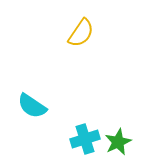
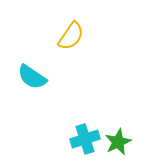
yellow semicircle: moved 10 px left, 3 px down
cyan semicircle: moved 29 px up
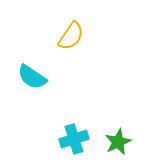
cyan cross: moved 11 px left
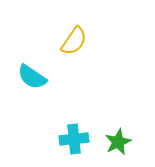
yellow semicircle: moved 3 px right, 5 px down
cyan cross: rotated 12 degrees clockwise
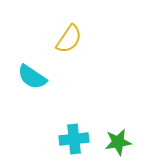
yellow semicircle: moved 5 px left, 2 px up
green star: rotated 16 degrees clockwise
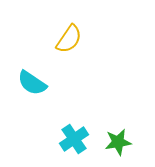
cyan semicircle: moved 6 px down
cyan cross: rotated 28 degrees counterclockwise
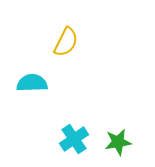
yellow semicircle: moved 3 px left, 3 px down; rotated 8 degrees counterclockwise
cyan semicircle: rotated 144 degrees clockwise
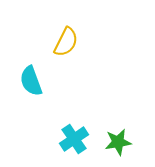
cyan semicircle: moved 1 px left, 2 px up; rotated 108 degrees counterclockwise
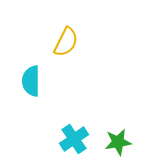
cyan semicircle: rotated 20 degrees clockwise
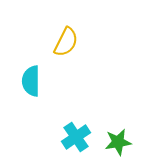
cyan cross: moved 2 px right, 2 px up
